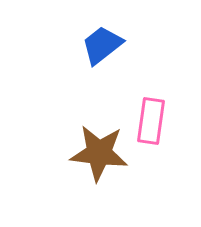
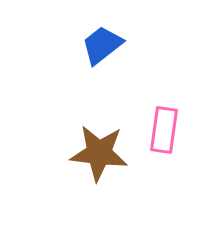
pink rectangle: moved 13 px right, 9 px down
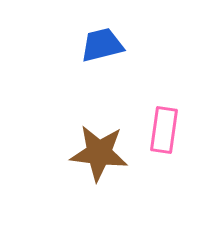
blue trapezoid: rotated 24 degrees clockwise
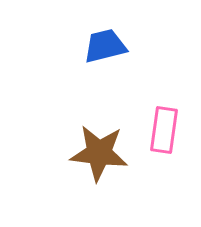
blue trapezoid: moved 3 px right, 1 px down
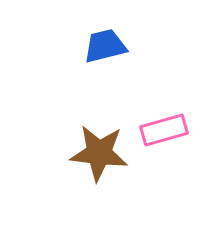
pink rectangle: rotated 66 degrees clockwise
